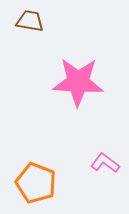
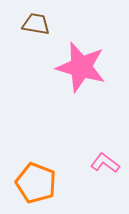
brown trapezoid: moved 6 px right, 3 px down
pink star: moved 3 px right, 15 px up; rotated 12 degrees clockwise
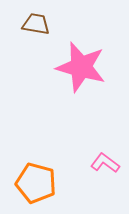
orange pentagon: rotated 6 degrees counterclockwise
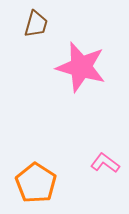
brown trapezoid: rotated 96 degrees clockwise
orange pentagon: rotated 18 degrees clockwise
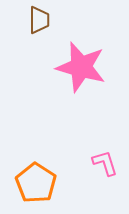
brown trapezoid: moved 3 px right, 4 px up; rotated 16 degrees counterclockwise
pink L-shape: rotated 36 degrees clockwise
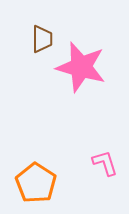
brown trapezoid: moved 3 px right, 19 px down
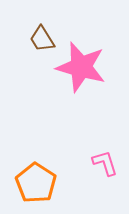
brown trapezoid: rotated 148 degrees clockwise
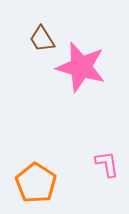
pink L-shape: moved 2 px right, 1 px down; rotated 8 degrees clockwise
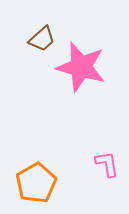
brown trapezoid: rotated 100 degrees counterclockwise
orange pentagon: rotated 9 degrees clockwise
